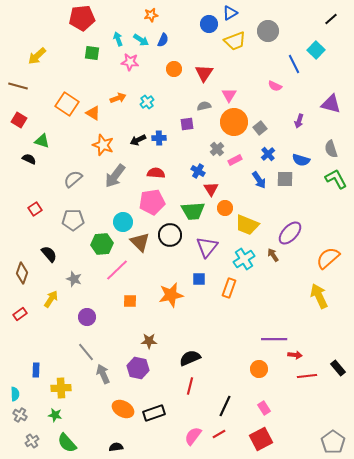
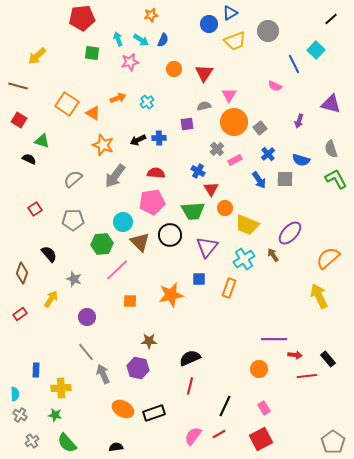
pink star at (130, 62): rotated 18 degrees counterclockwise
black rectangle at (338, 368): moved 10 px left, 9 px up
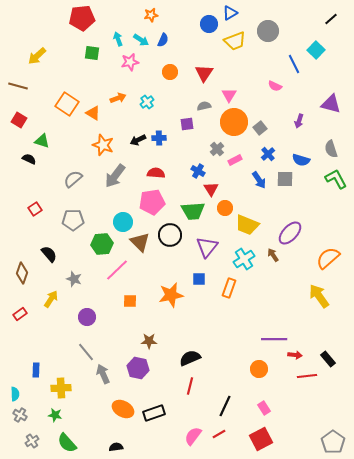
orange circle at (174, 69): moved 4 px left, 3 px down
yellow arrow at (319, 296): rotated 10 degrees counterclockwise
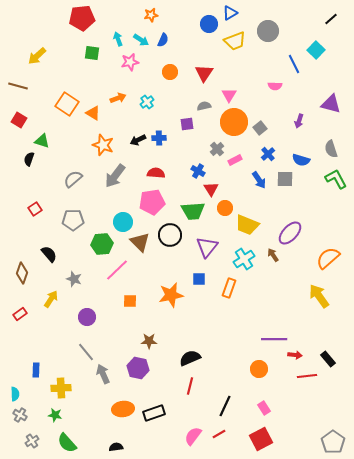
pink semicircle at (275, 86): rotated 24 degrees counterclockwise
black semicircle at (29, 159): rotated 96 degrees counterclockwise
orange ellipse at (123, 409): rotated 35 degrees counterclockwise
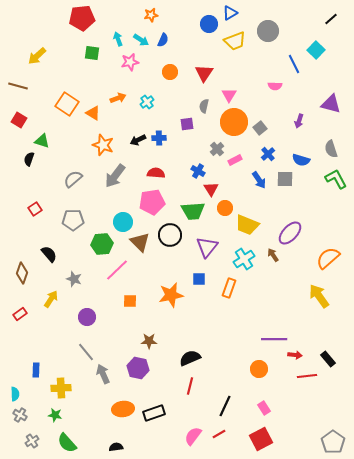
gray semicircle at (204, 106): rotated 64 degrees counterclockwise
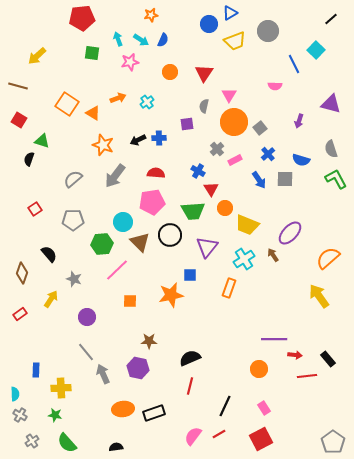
blue square at (199, 279): moved 9 px left, 4 px up
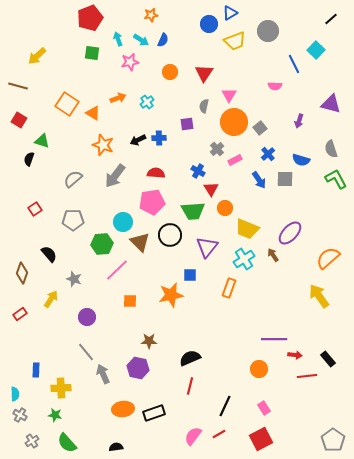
red pentagon at (82, 18): moved 8 px right; rotated 15 degrees counterclockwise
yellow trapezoid at (247, 225): moved 4 px down
gray pentagon at (333, 442): moved 2 px up
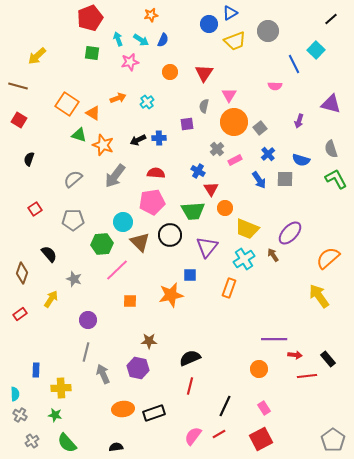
green triangle at (42, 141): moved 37 px right, 6 px up
purple circle at (87, 317): moved 1 px right, 3 px down
gray line at (86, 352): rotated 54 degrees clockwise
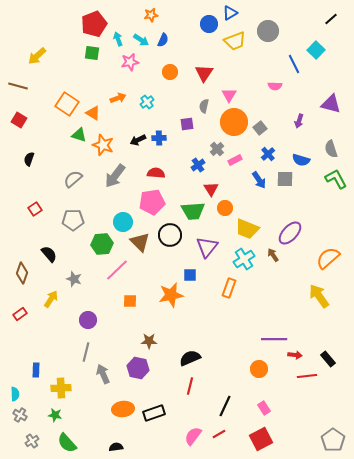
red pentagon at (90, 18): moved 4 px right, 6 px down
blue cross at (198, 171): moved 6 px up; rotated 24 degrees clockwise
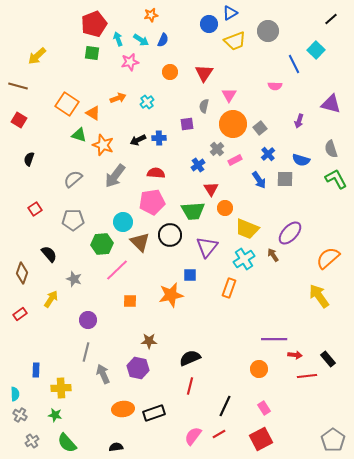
orange circle at (234, 122): moved 1 px left, 2 px down
